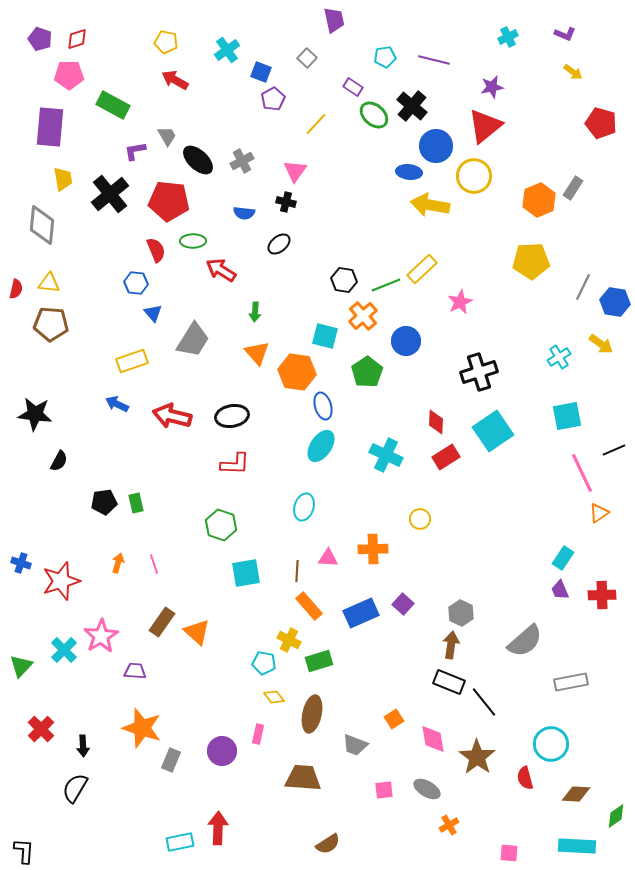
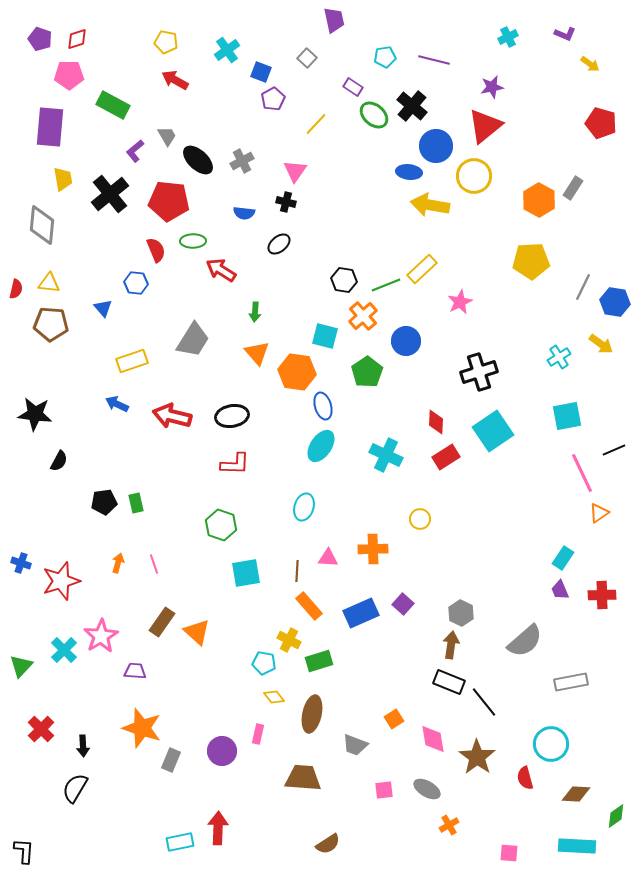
yellow arrow at (573, 72): moved 17 px right, 8 px up
purple L-shape at (135, 151): rotated 30 degrees counterclockwise
orange hexagon at (539, 200): rotated 8 degrees counterclockwise
blue triangle at (153, 313): moved 50 px left, 5 px up
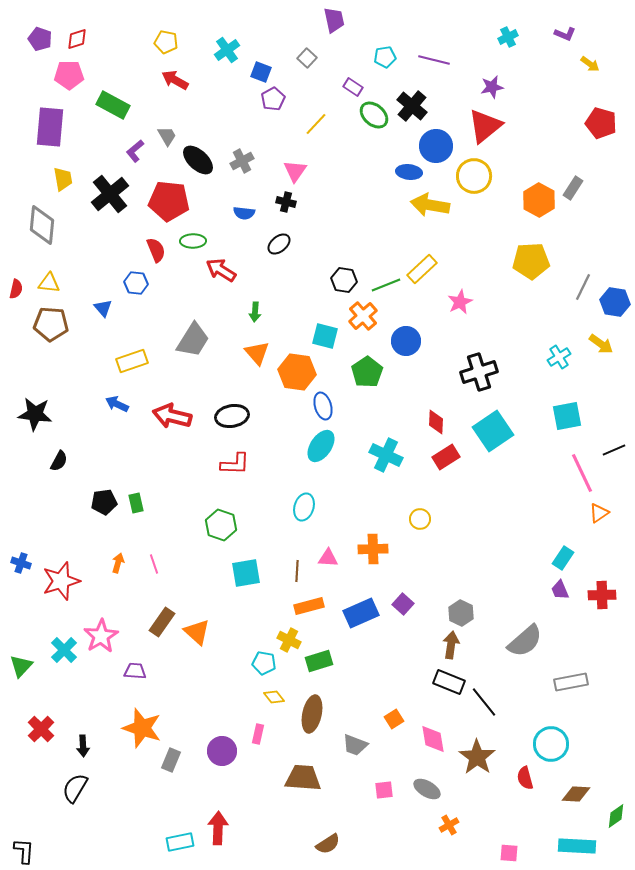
orange rectangle at (309, 606): rotated 64 degrees counterclockwise
